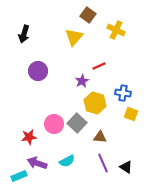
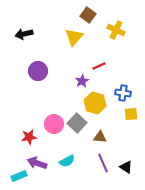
black arrow: rotated 60 degrees clockwise
yellow square: rotated 24 degrees counterclockwise
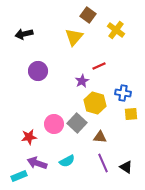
yellow cross: rotated 12 degrees clockwise
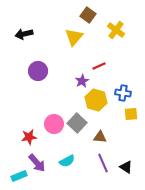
yellow hexagon: moved 1 px right, 3 px up
purple arrow: rotated 150 degrees counterclockwise
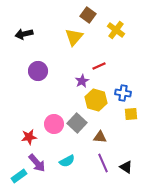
cyan rectangle: rotated 14 degrees counterclockwise
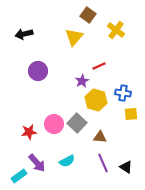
red star: moved 5 px up
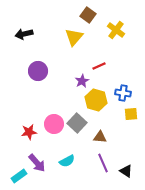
black triangle: moved 4 px down
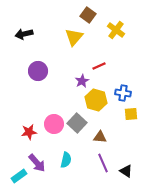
cyan semicircle: moved 1 px left, 1 px up; rotated 49 degrees counterclockwise
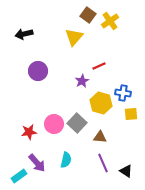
yellow cross: moved 6 px left, 9 px up; rotated 18 degrees clockwise
yellow hexagon: moved 5 px right, 3 px down
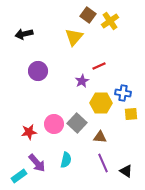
yellow hexagon: rotated 15 degrees counterclockwise
